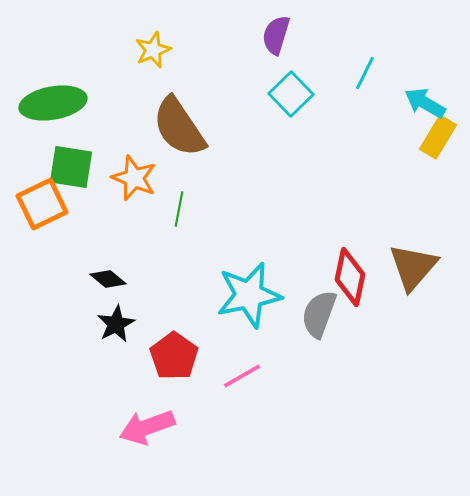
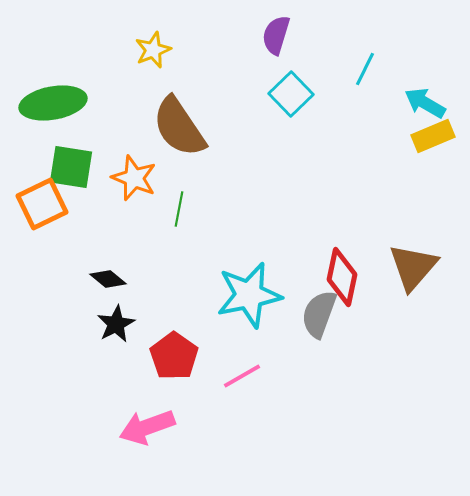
cyan line: moved 4 px up
yellow rectangle: moved 5 px left, 1 px up; rotated 36 degrees clockwise
red diamond: moved 8 px left
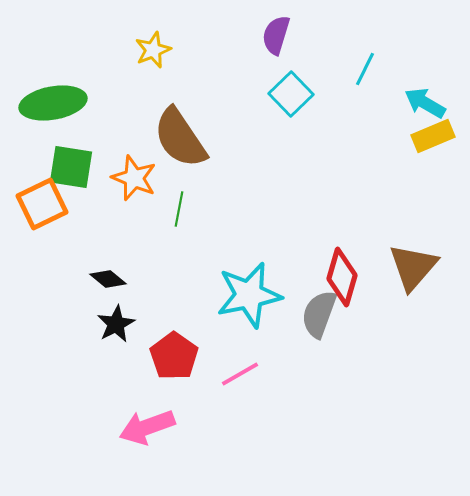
brown semicircle: moved 1 px right, 11 px down
red diamond: rotated 4 degrees clockwise
pink line: moved 2 px left, 2 px up
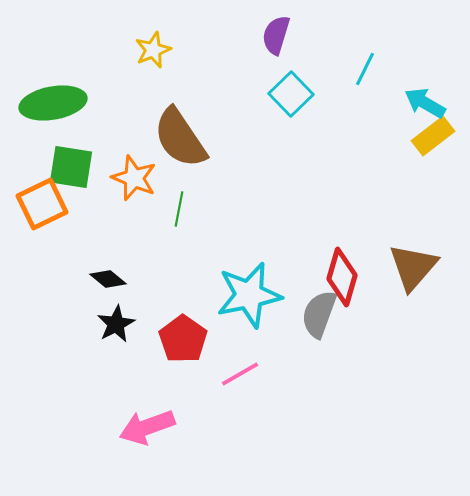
yellow rectangle: rotated 15 degrees counterclockwise
red pentagon: moved 9 px right, 17 px up
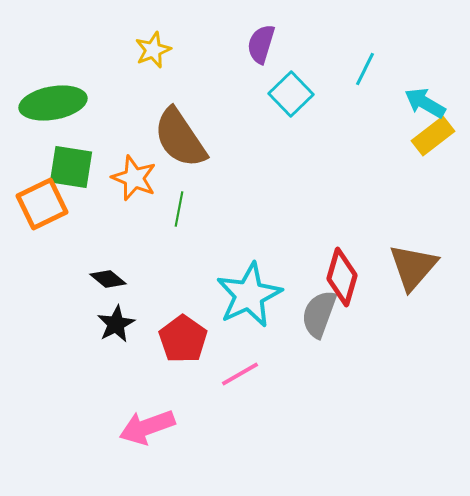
purple semicircle: moved 15 px left, 9 px down
cyan star: rotated 14 degrees counterclockwise
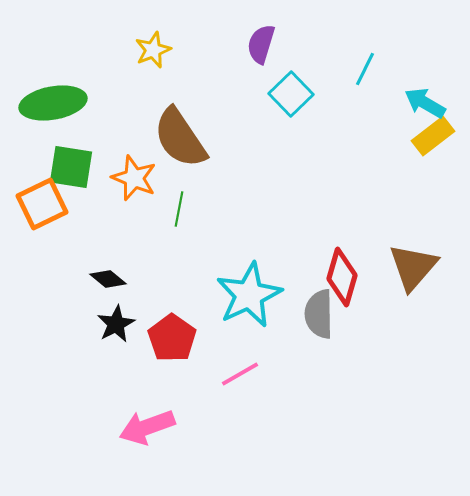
gray semicircle: rotated 21 degrees counterclockwise
red pentagon: moved 11 px left, 1 px up
